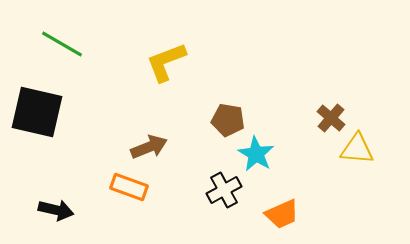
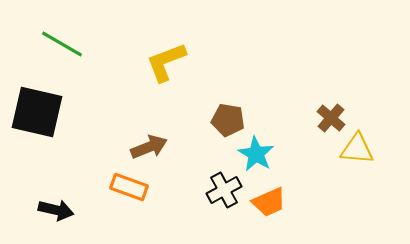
orange trapezoid: moved 13 px left, 12 px up
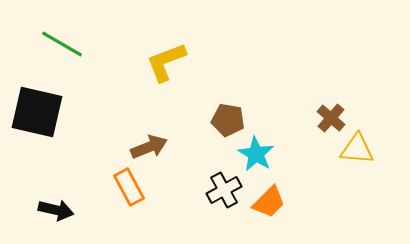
orange rectangle: rotated 42 degrees clockwise
orange trapezoid: rotated 21 degrees counterclockwise
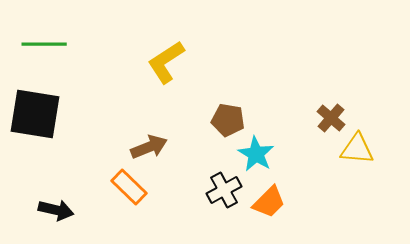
green line: moved 18 px left; rotated 30 degrees counterclockwise
yellow L-shape: rotated 12 degrees counterclockwise
black square: moved 2 px left, 2 px down; rotated 4 degrees counterclockwise
orange rectangle: rotated 18 degrees counterclockwise
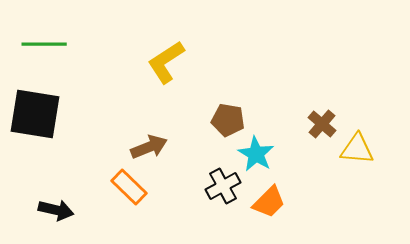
brown cross: moved 9 px left, 6 px down
black cross: moved 1 px left, 4 px up
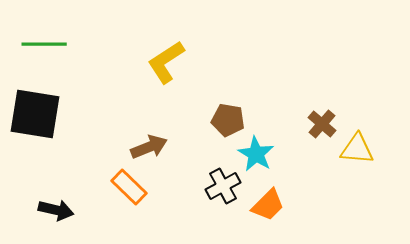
orange trapezoid: moved 1 px left, 3 px down
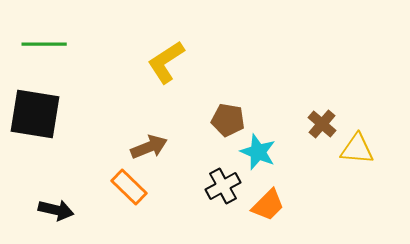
cyan star: moved 2 px right, 2 px up; rotated 9 degrees counterclockwise
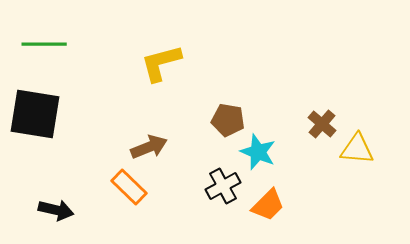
yellow L-shape: moved 5 px left, 1 px down; rotated 18 degrees clockwise
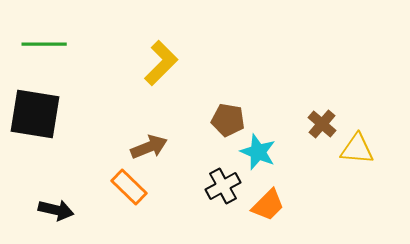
yellow L-shape: rotated 150 degrees clockwise
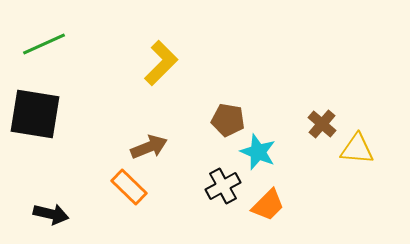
green line: rotated 24 degrees counterclockwise
black arrow: moved 5 px left, 4 px down
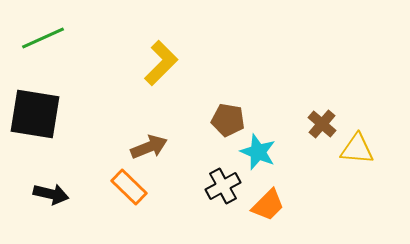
green line: moved 1 px left, 6 px up
black arrow: moved 20 px up
